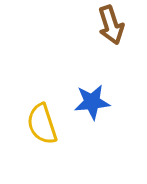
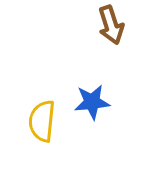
yellow semicircle: moved 3 px up; rotated 24 degrees clockwise
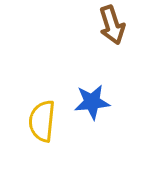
brown arrow: moved 1 px right
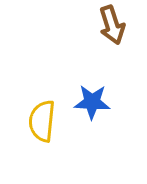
blue star: rotated 9 degrees clockwise
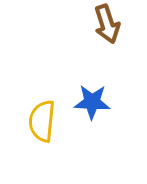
brown arrow: moved 5 px left, 1 px up
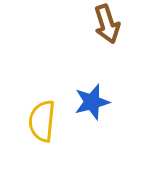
blue star: rotated 18 degrees counterclockwise
